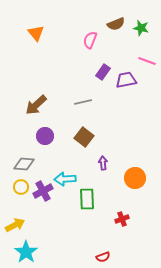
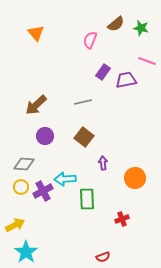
brown semicircle: rotated 18 degrees counterclockwise
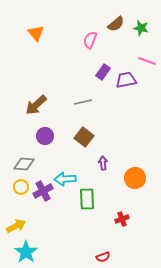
yellow arrow: moved 1 px right, 1 px down
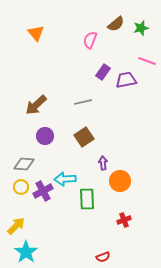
green star: rotated 28 degrees counterclockwise
brown square: rotated 18 degrees clockwise
orange circle: moved 15 px left, 3 px down
red cross: moved 2 px right, 1 px down
yellow arrow: rotated 18 degrees counterclockwise
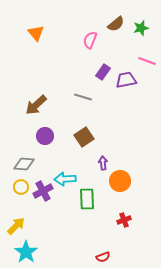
gray line: moved 5 px up; rotated 30 degrees clockwise
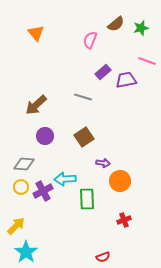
purple rectangle: rotated 14 degrees clockwise
purple arrow: rotated 104 degrees clockwise
